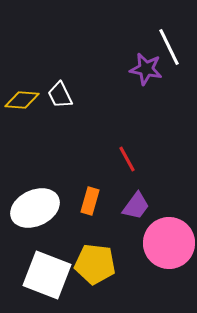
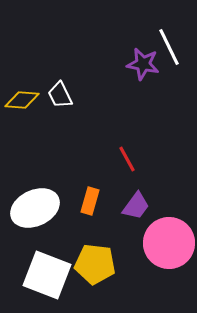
purple star: moved 3 px left, 5 px up
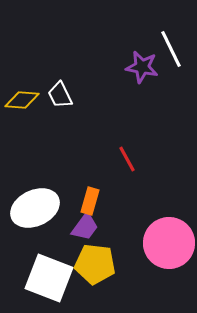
white line: moved 2 px right, 2 px down
purple star: moved 1 px left, 3 px down
purple trapezoid: moved 51 px left, 21 px down
white square: moved 2 px right, 3 px down
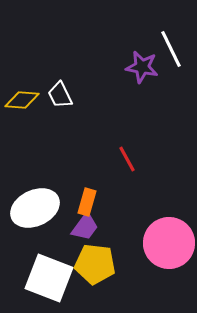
orange rectangle: moved 3 px left, 1 px down
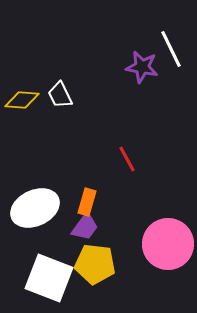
pink circle: moved 1 px left, 1 px down
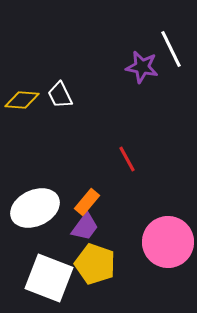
orange rectangle: rotated 24 degrees clockwise
pink circle: moved 2 px up
yellow pentagon: rotated 12 degrees clockwise
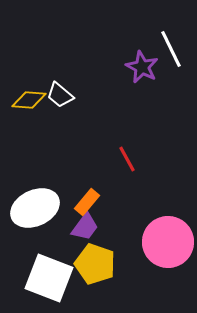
purple star: rotated 16 degrees clockwise
white trapezoid: rotated 24 degrees counterclockwise
yellow diamond: moved 7 px right
